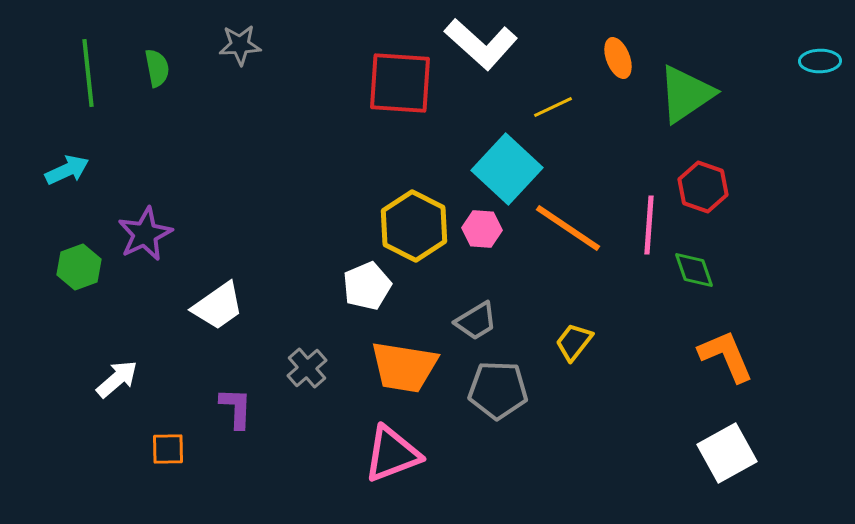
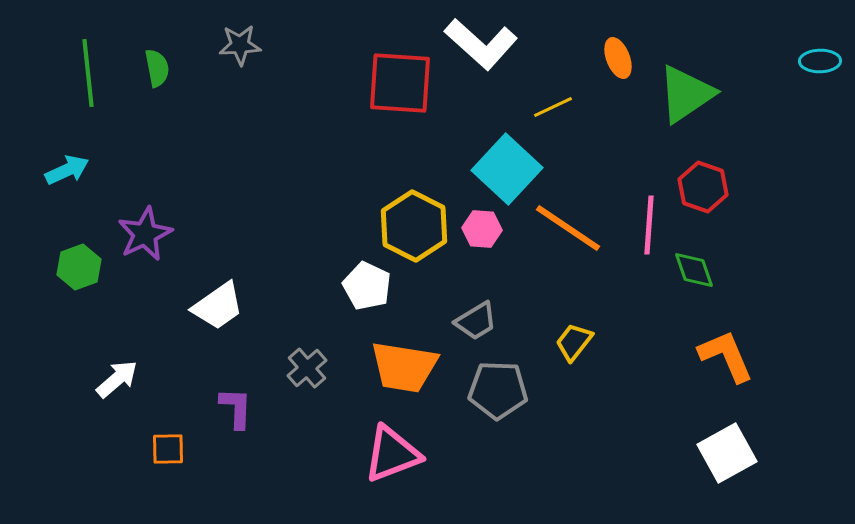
white pentagon: rotated 24 degrees counterclockwise
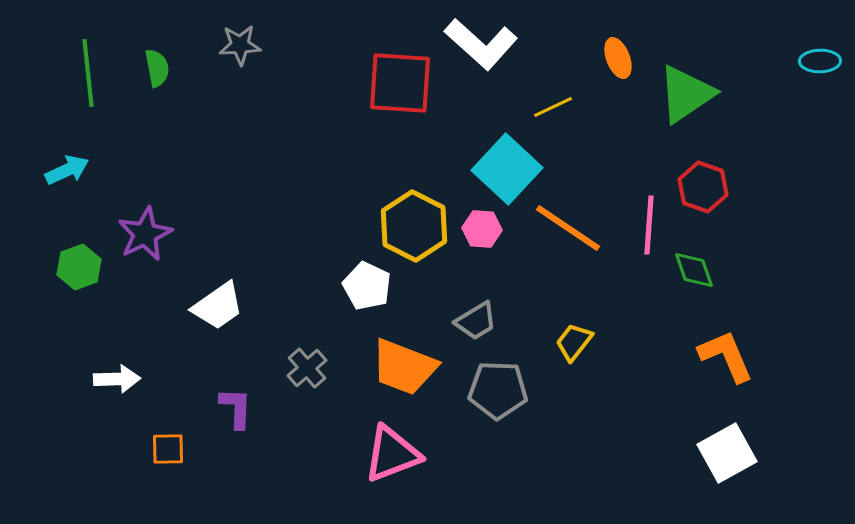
orange trapezoid: rotated 12 degrees clockwise
white arrow: rotated 39 degrees clockwise
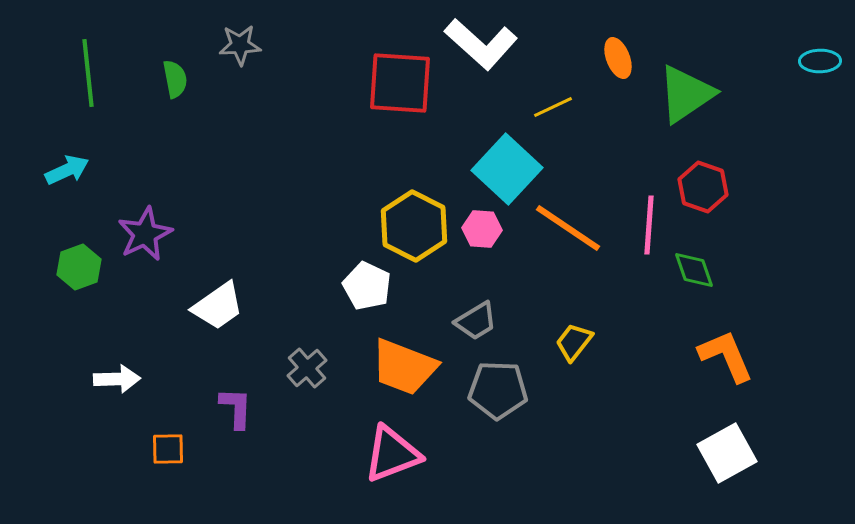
green semicircle: moved 18 px right, 11 px down
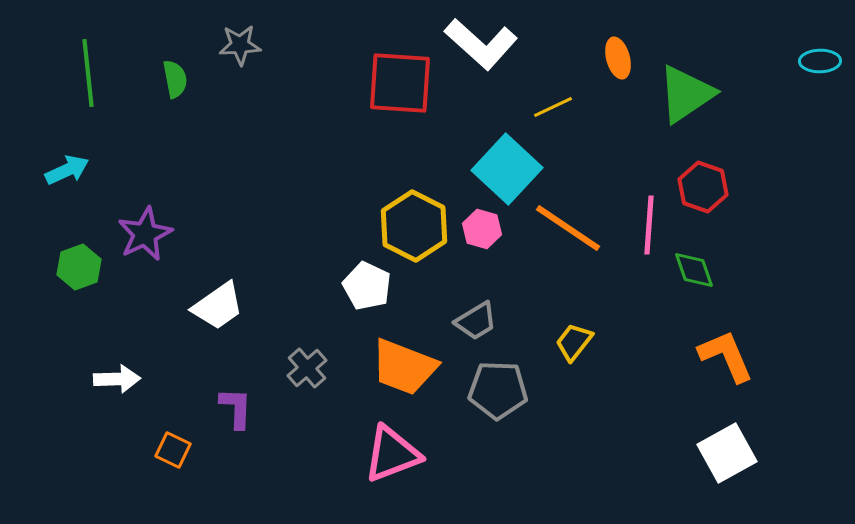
orange ellipse: rotated 6 degrees clockwise
pink hexagon: rotated 12 degrees clockwise
orange square: moved 5 px right, 1 px down; rotated 27 degrees clockwise
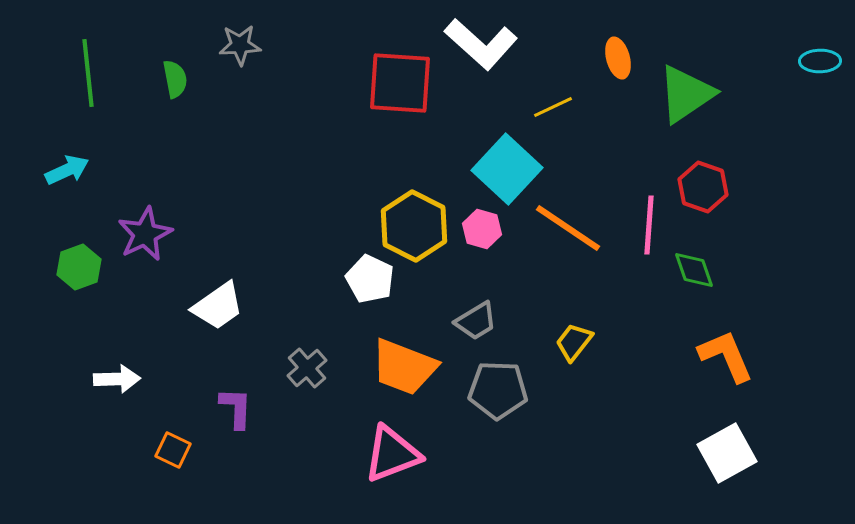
white pentagon: moved 3 px right, 7 px up
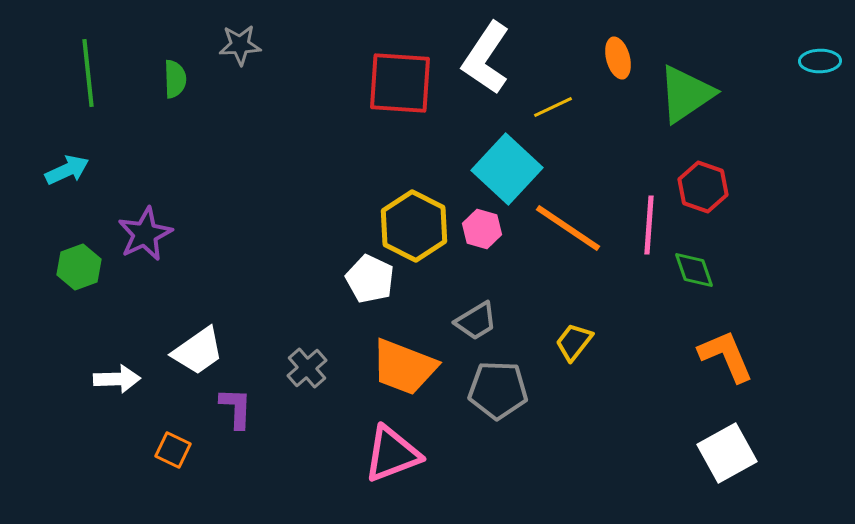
white L-shape: moved 5 px right, 14 px down; rotated 82 degrees clockwise
green semicircle: rotated 9 degrees clockwise
white trapezoid: moved 20 px left, 45 px down
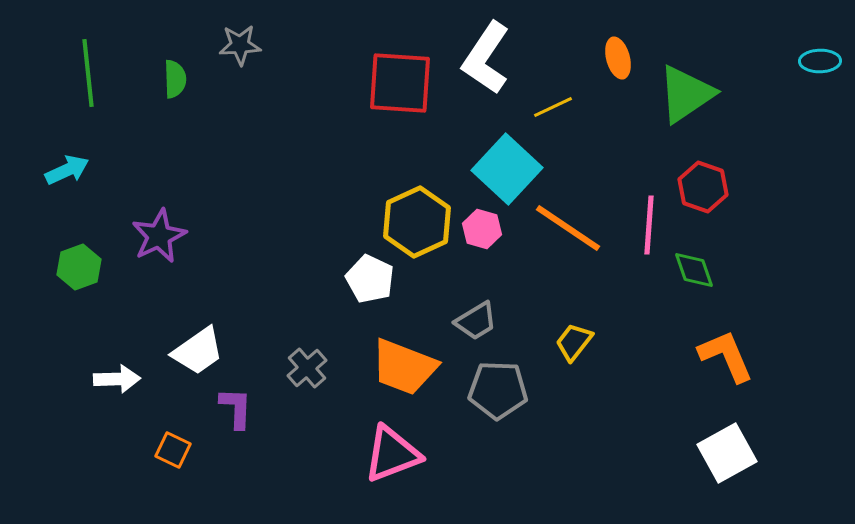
yellow hexagon: moved 3 px right, 4 px up; rotated 8 degrees clockwise
purple star: moved 14 px right, 2 px down
